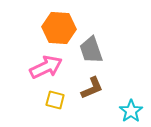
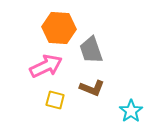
pink arrow: moved 1 px up
brown L-shape: rotated 45 degrees clockwise
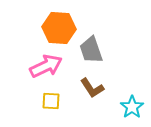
brown L-shape: rotated 35 degrees clockwise
yellow square: moved 4 px left, 1 px down; rotated 12 degrees counterclockwise
cyan star: moved 1 px right, 4 px up
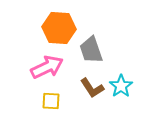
pink arrow: moved 1 px right, 1 px down
cyan star: moved 11 px left, 21 px up
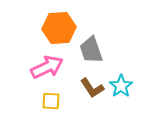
orange hexagon: rotated 8 degrees counterclockwise
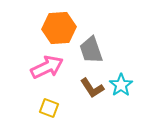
cyan star: moved 1 px up
yellow square: moved 2 px left, 7 px down; rotated 18 degrees clockwise
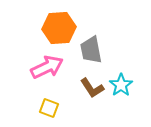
gray trapezoid: rotated 8 degrees clockwise
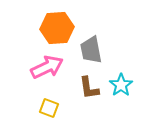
orange hexagon: moved 2 px left
brown L-shape: moved 3 px left; rotated 25 degrees clockwise
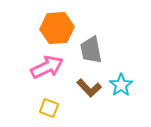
brown L-shape: rotated 35 degrees counterclockwise
